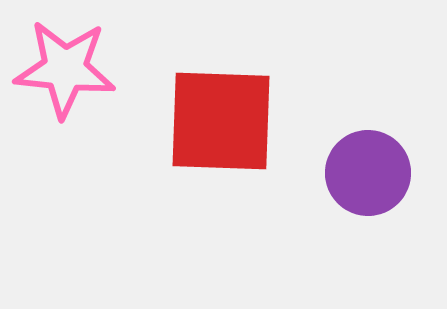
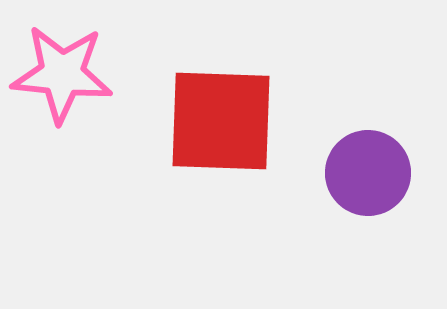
pink star: moved 3 px left, 5 px down
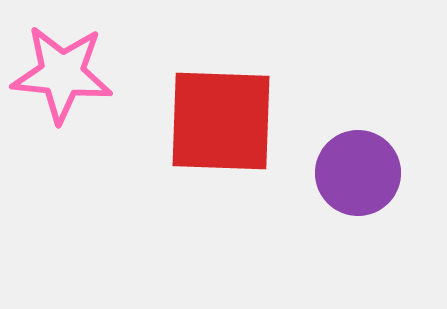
purple circle: moved 10 px left
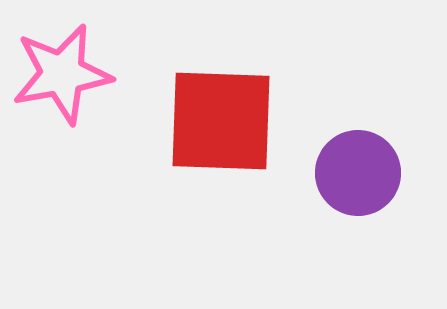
pink star: rotated 16 degrees counterclockwise
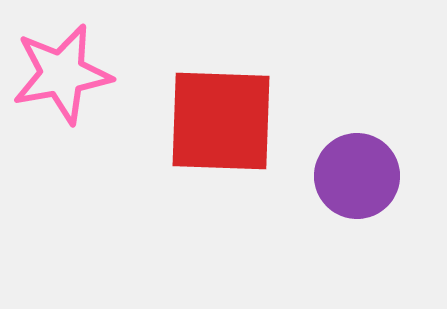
purple circle: moved 1 px left, 3 px down
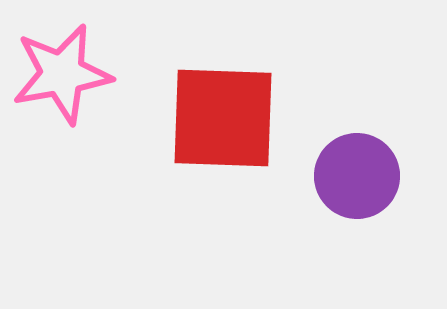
red square: moved 2 px right, 3 px up
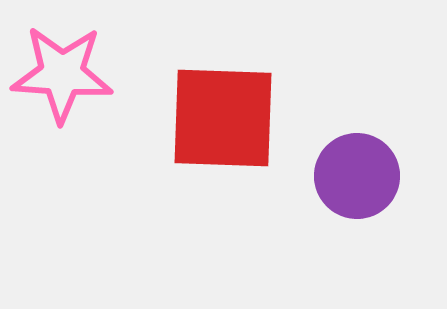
pink star: rotated 14 degrees clockwise
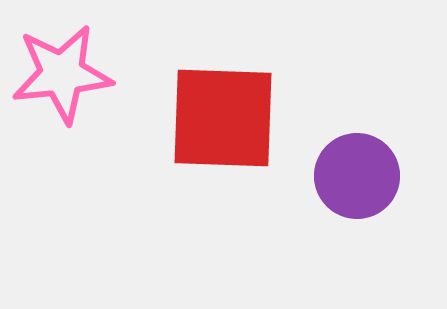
pink star: rotated 10 degrees counterclockwise
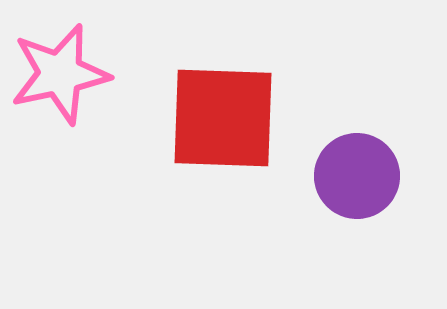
pink star: moved 2 px left; rotated 6 degrees counterclockwise
